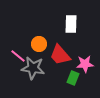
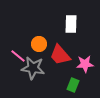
green rectangle: moved 7 px down
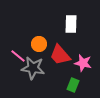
pink star: moved 2 px left, 1 px up; rotated 18 degrees clockwise
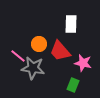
red trapezoid: moved 4 px up
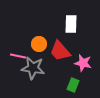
pink line: rotated 28 degrees counterclockwise
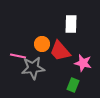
orange circle: moved 3 px right
gray star: rotated 15 degrees counterclockwise
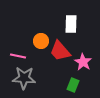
orange circle: moved 1 px left, 3 px up
pink star: moved 1 px up; rotated 18 degrees clockwise
gray star: moved 9 px left, 10 px down; rotated 10 degrees clockwise
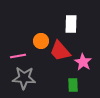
pink line: rotated 21 degrees counterclockwise
green rectangle: rotated 24 degrees counterclockwise
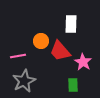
gray star: moved 3 px down; rotated 30 degrees counterclockwise
